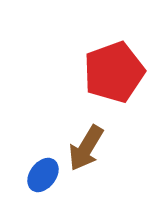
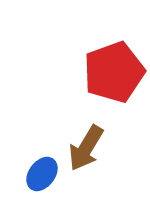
blue ellipse: moved 1 px left, 1 px up
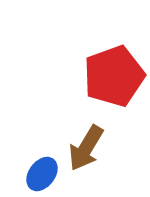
red pentagon: moved 4 px down
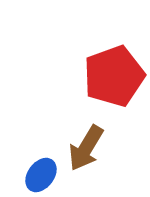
blue ellipse: moved 1 px left, 1 px down
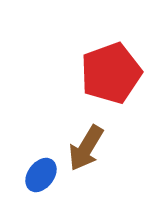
red pentagon: moved 3 px left, 3 px up
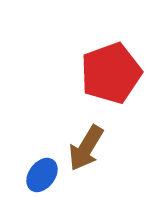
blue ellipse: moved 1 px right
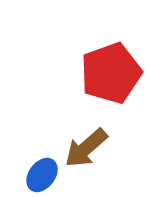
brown arrow: rotated 18 degrees clockwise
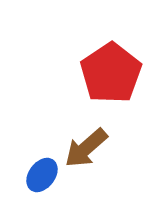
red pentagon: rotated 14 degrees counterclockwise
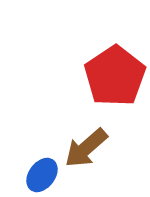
red pentagon: moved 4 px right, 3 px down
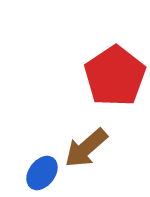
blue ellipse: moved 2 px up
